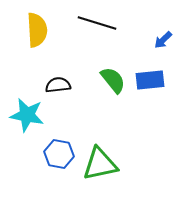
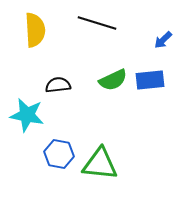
yellow semicircle: moved 2 px left
green semicircle: rotated 104 degrees clockwise
green triangle: rotated 18 degrees clockwise
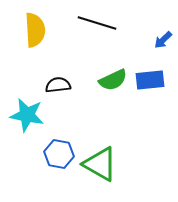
green triangle: rotated 24 degrees clockwise
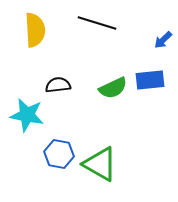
green semicircle: moved 8 px down
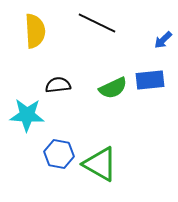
black line: rotated 9 degrees clockwise
yellow semicircle: moved 1 px down
cyan star: rotated 8 degrees counterclockwise
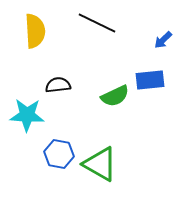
green semicircle: moved 2 px right, 8 px down
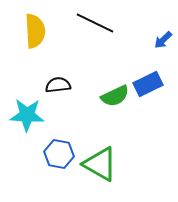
black line: moved 2 px left
blue rectangle: moved 2 px left, 4 px down; rotated 20 degrees counterclockwise
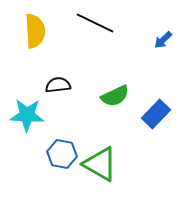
blue rectangle: moved 8 px right, 30 px down; rotated 20 degrees counterclockwise
blue hexagon: moved 3 px right
